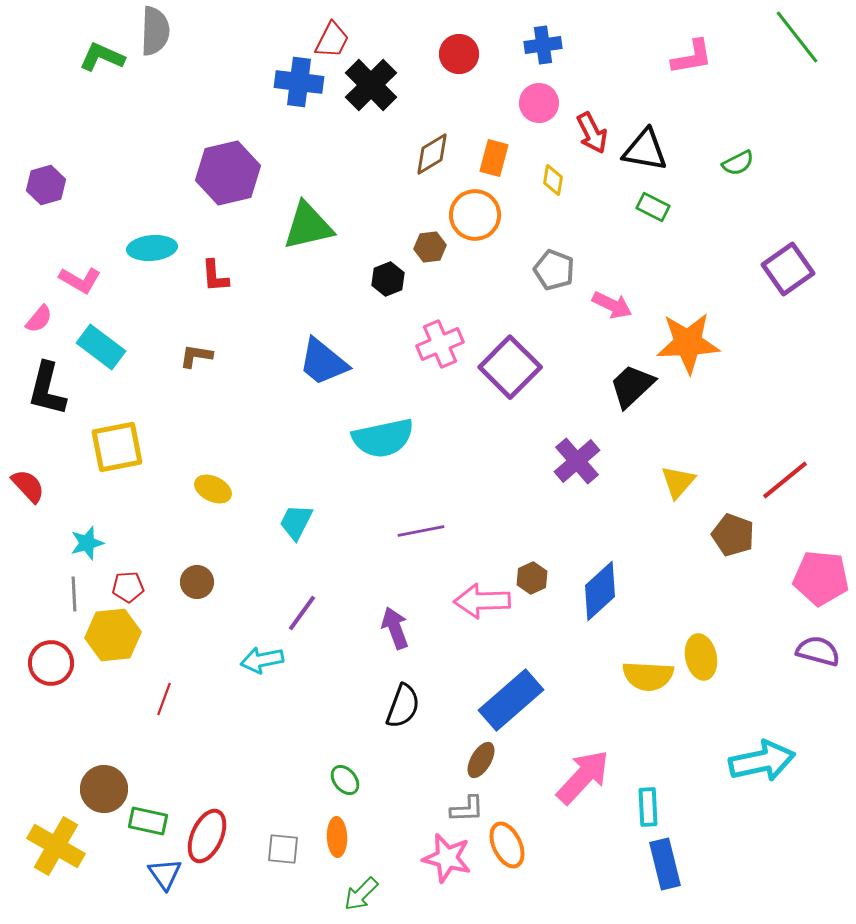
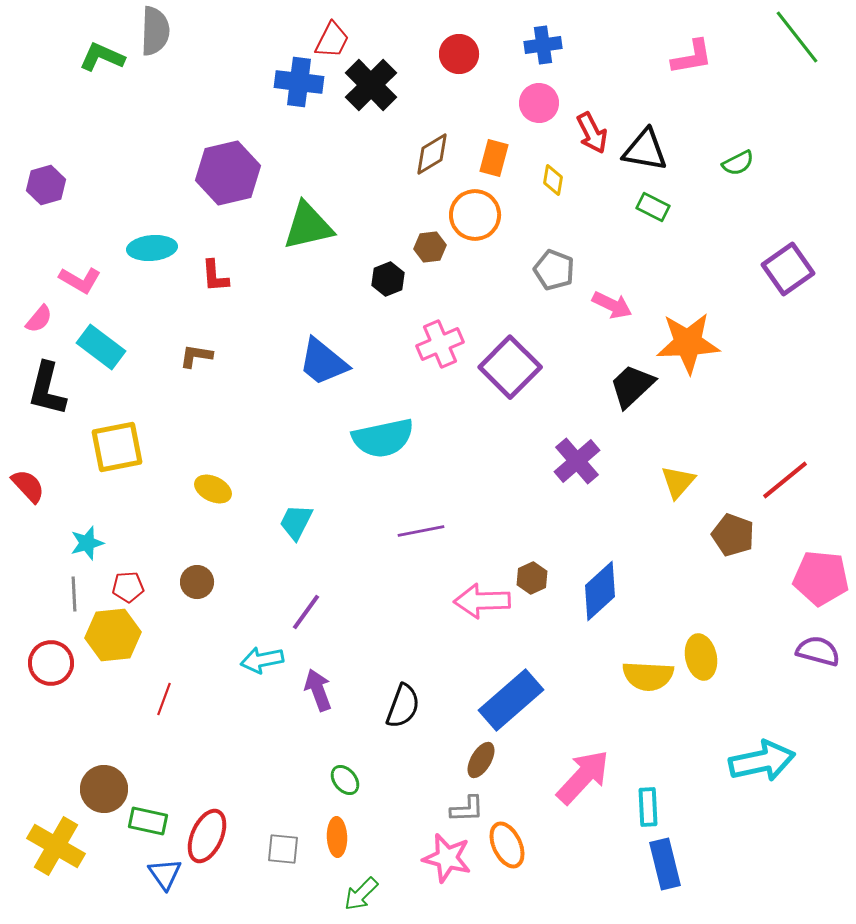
purple line at (302, 613): moved 4 px right, 1 px up
purple arrow at (395, 628): moved 77 px left, 62 px down
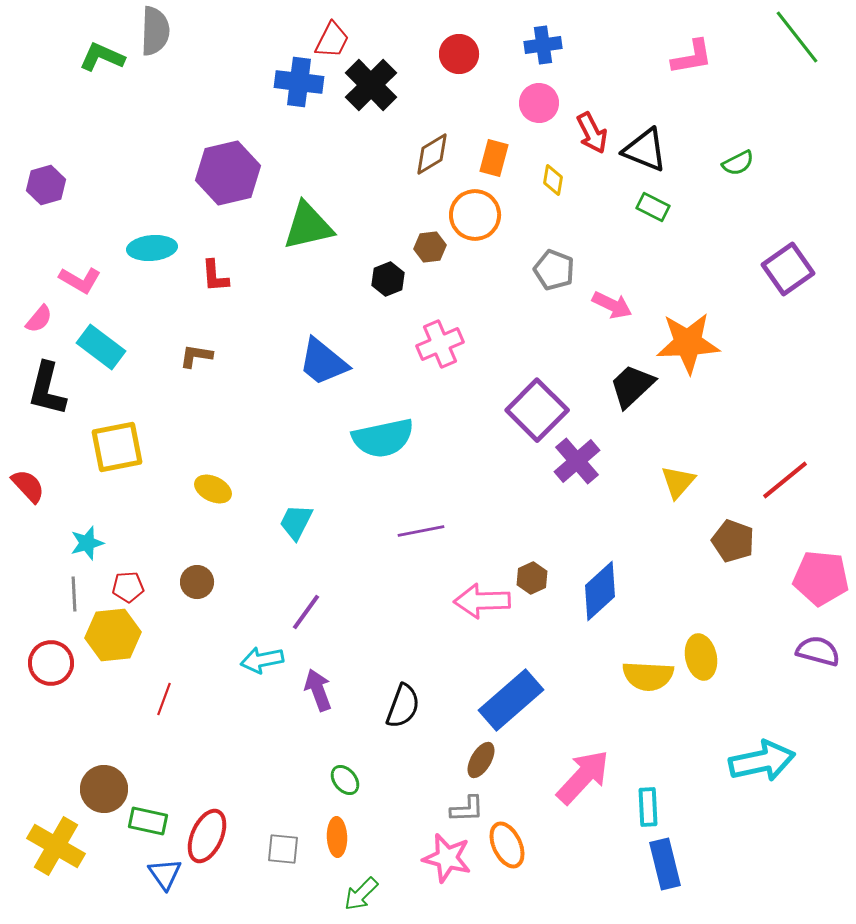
black triangle at (645, 150): rotated 12 degrees clockwise
purple square at (510, 367): moved 27 px right, 43 px down
brown pentagon at (733, 535): moved 6 px down
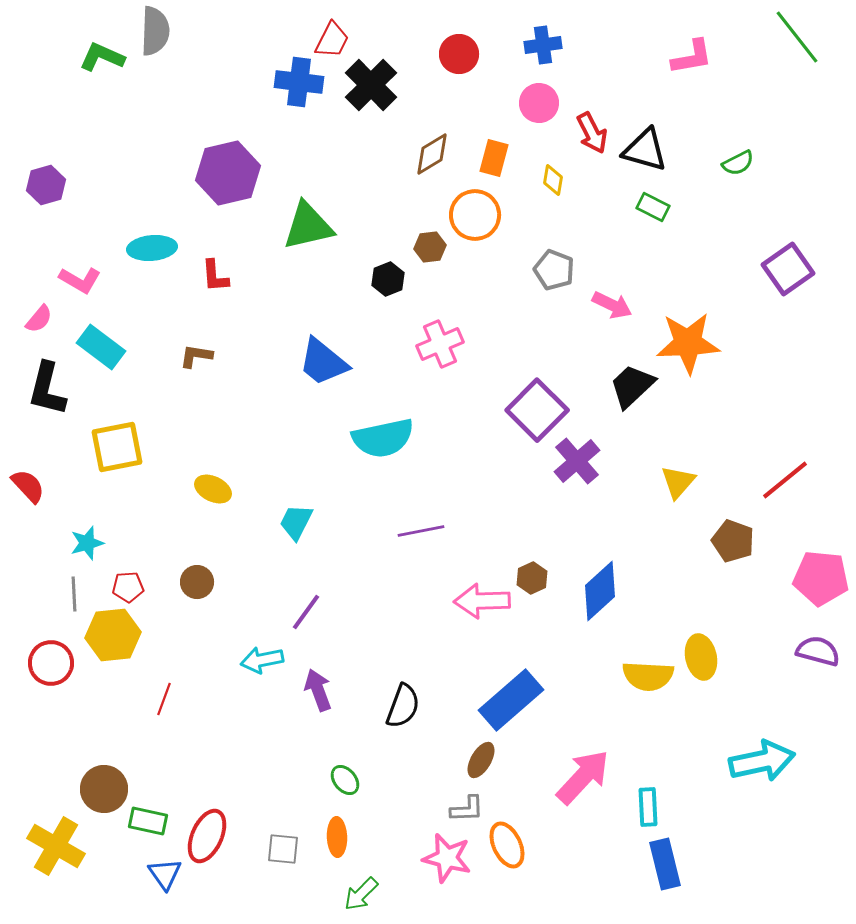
black triangle at (645, 150): rotated 6 degrees counterclockwise
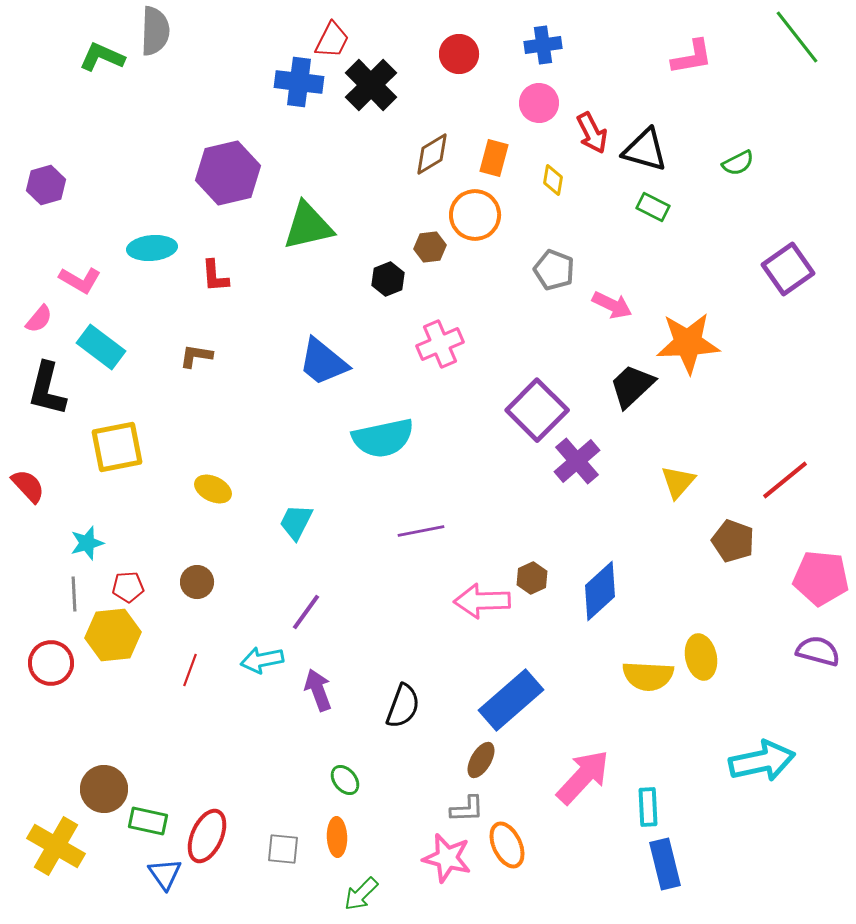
red line at (164, 699): moved 26 px right, 29 px up
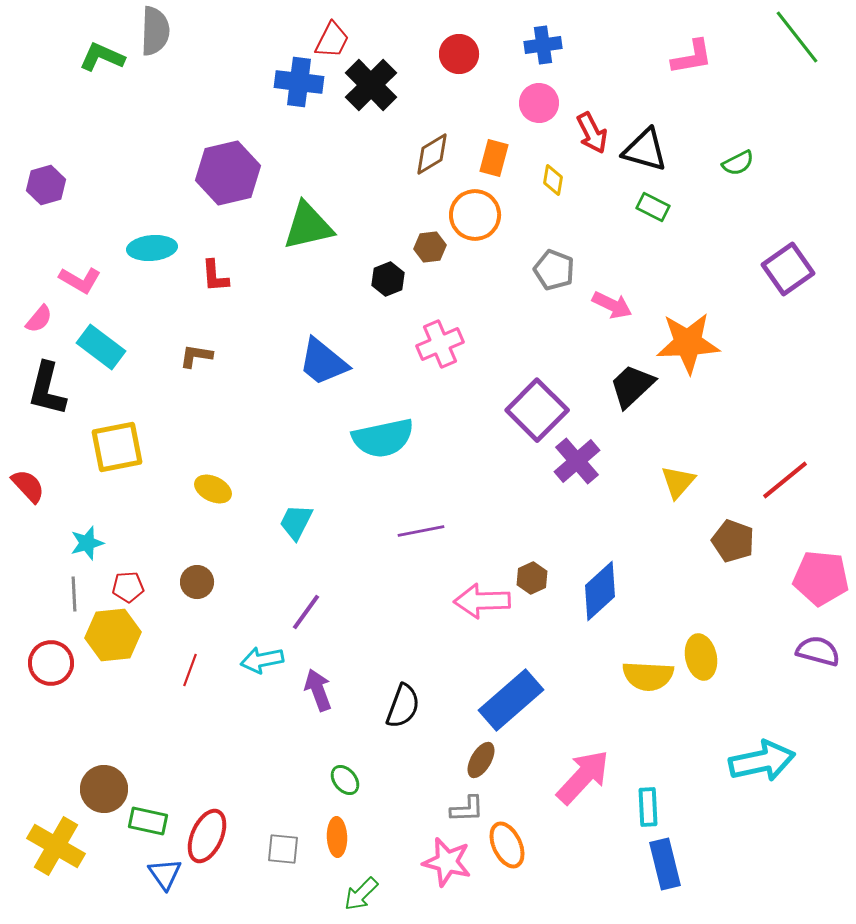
pink star at (447, 858): moved 4 px down
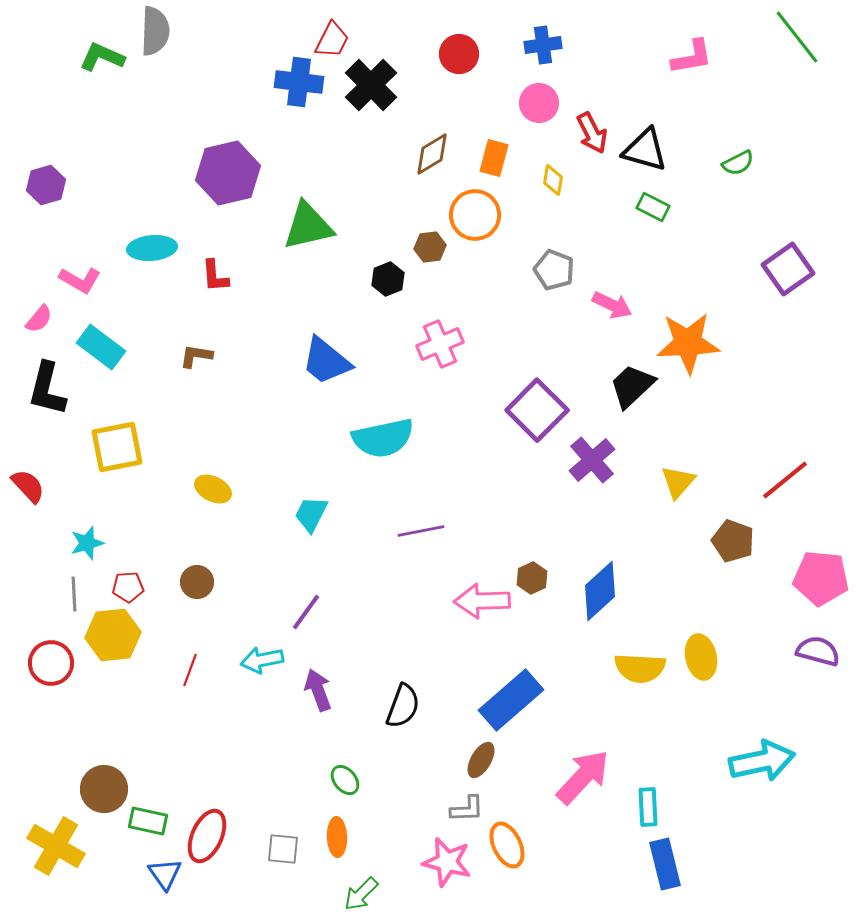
blue trapezoid at (323, 362): moved 3 px right, 1 px up
purple cross at (577, 461): moved 15 px right, 1 px up
cyan trapezoid at (296, 522): moved 15 px right, 8 px up
yellow semicircle at (648, 676): moved 8 px left, 8 px up
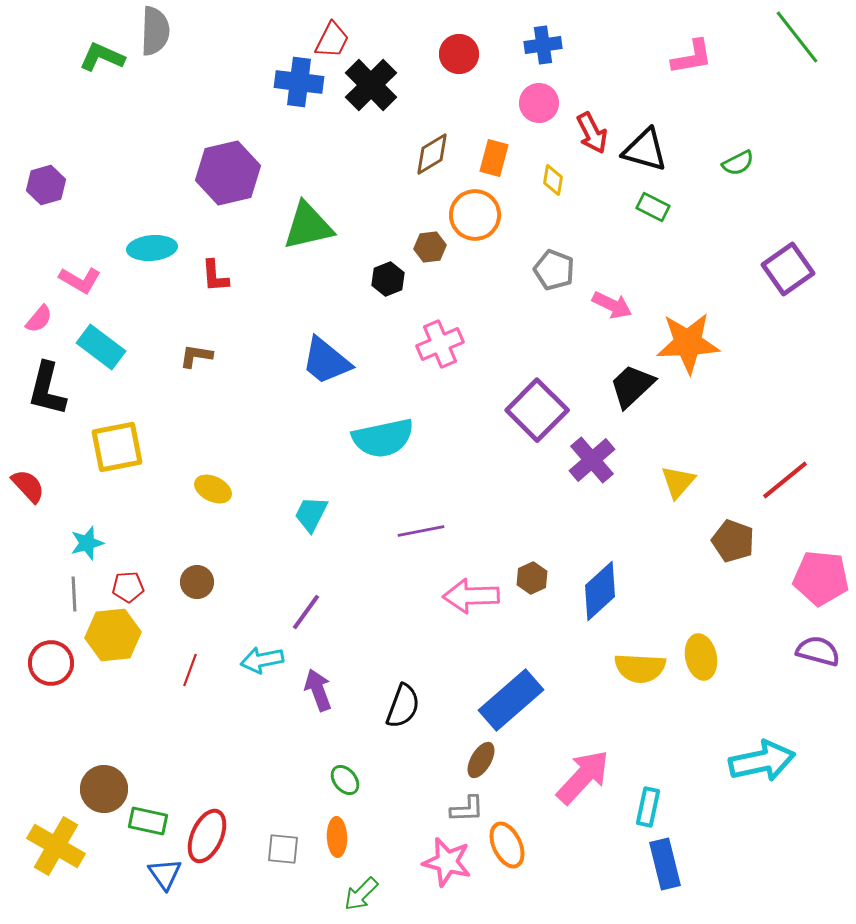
pink arrow at (482, 601): moved 11 px left, 5 px up
cyan rectangle at (648, 807): rotated 15 degrees clockwise
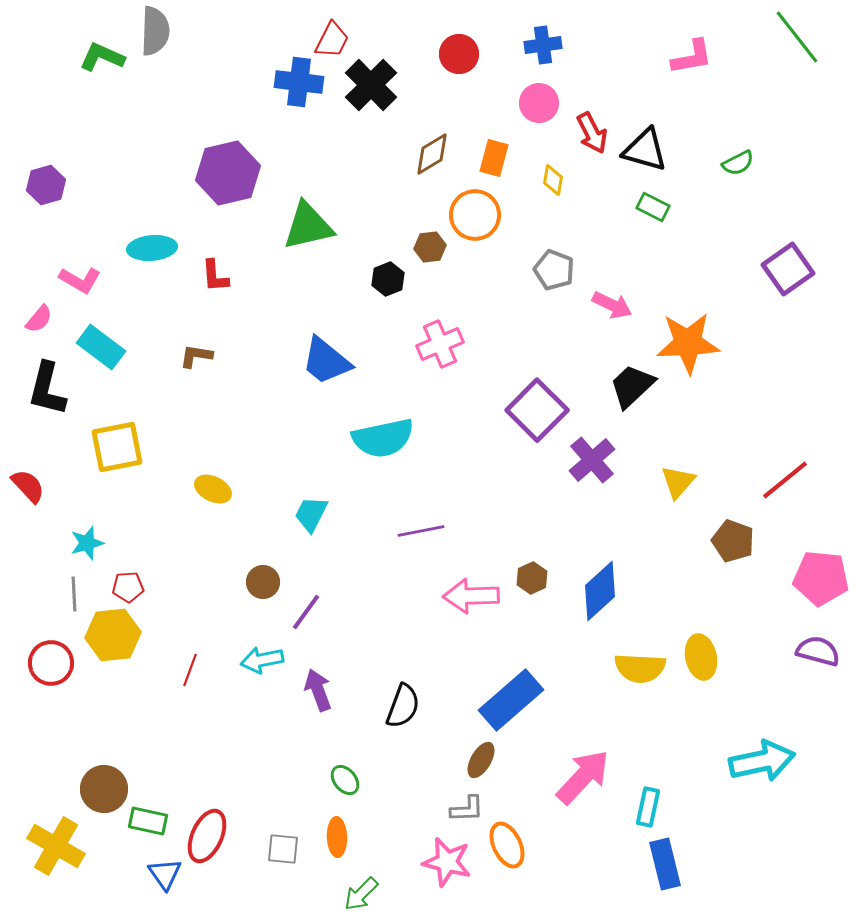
brown circle at (197, 582): moved 66 px right
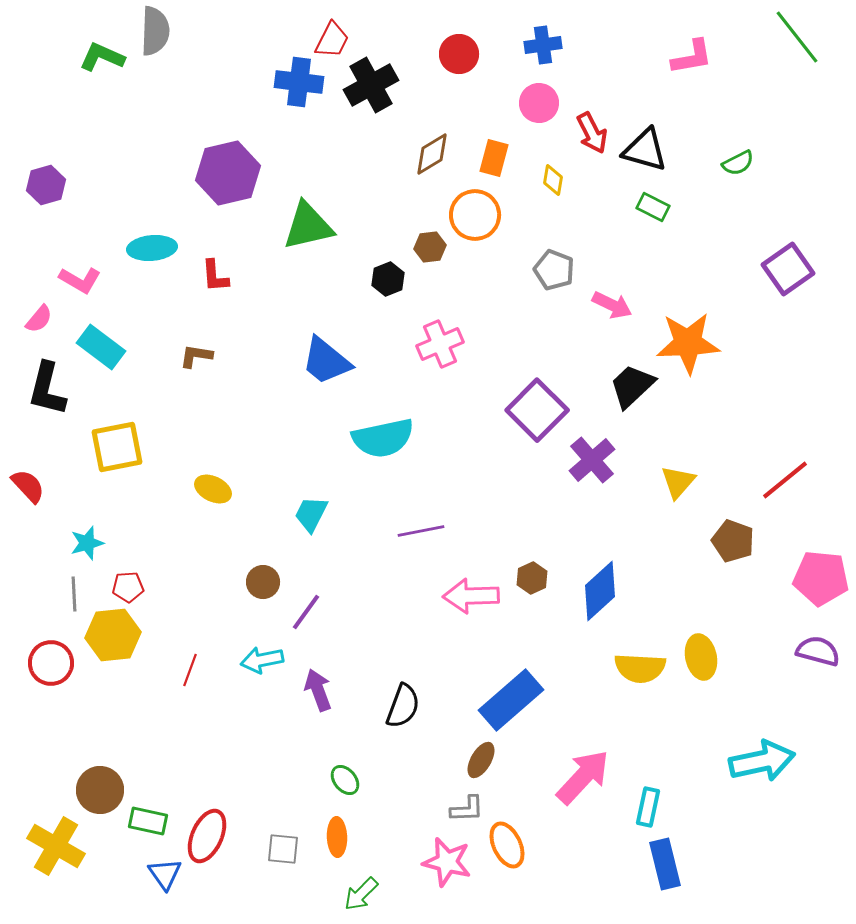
black cross at (371, 85): rotated 16 degrees clockwise
brown circle at (104, 789): moved 4 px left, 1 px down
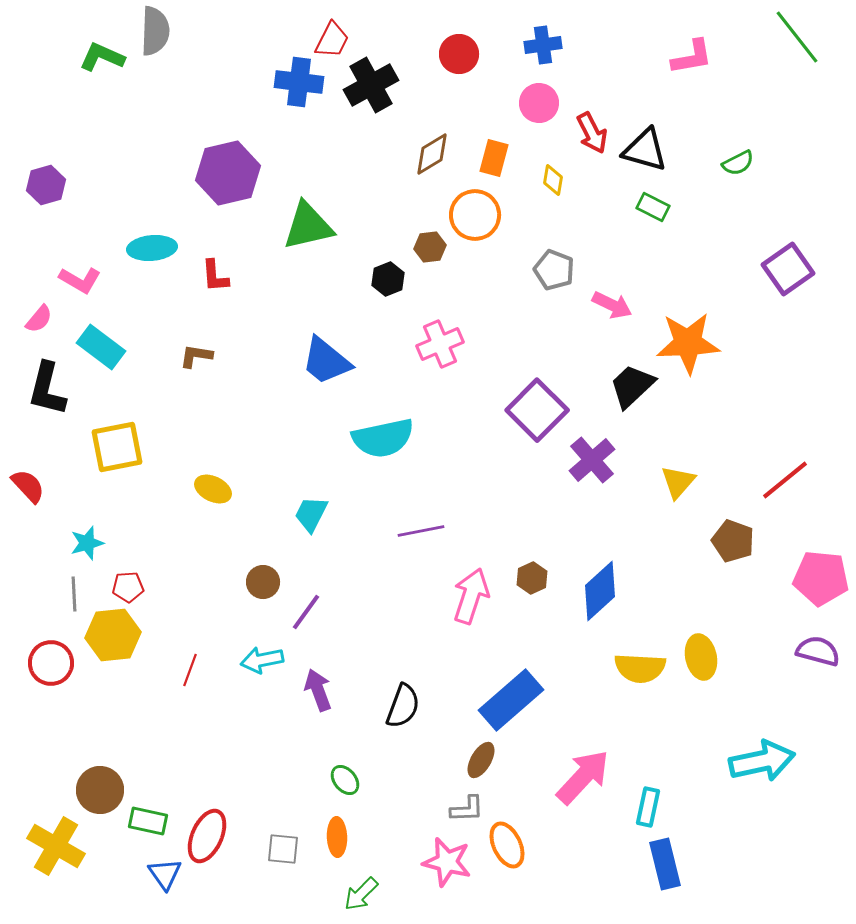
pink arrow at (471, 596): rotated 110 degrees clockwise
